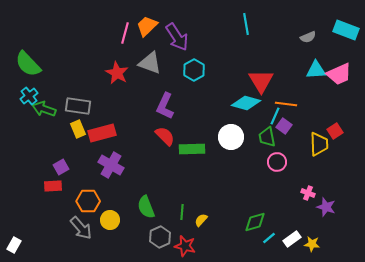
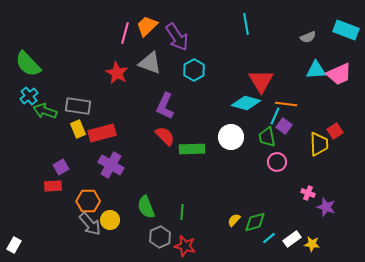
green arrow at (44, 109): moved 1 px right, 2 px down
yellow semicircle at (201, 220): moved 33 px right
gray arrow at (81, 228): moved 9 px right, 4 px up
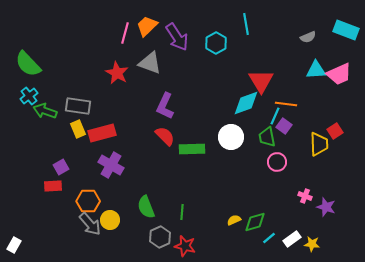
cyan hexagon at (194, 70): moved 22 px right, 27 px up
cyan diamond at (246, 103): rotated 36 degrees counterclockwise
pink cross at (308, 193): moved 3 px left, 3 px down
yellow semicircle at (234, 220): rotated 24 degrees clockwise
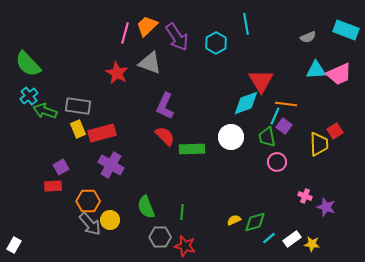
gray hexagon at (160, 237): rotated 25 degrees clockwise
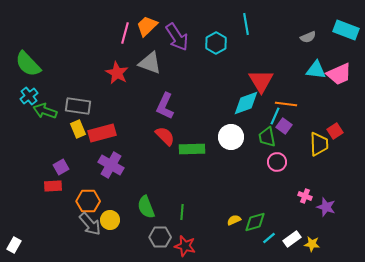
cyan triangle at (316, 70): rotated 10 degrees clockwise
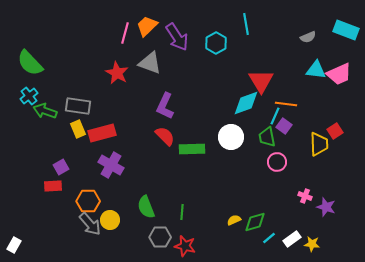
green semicircle at (28, 64): moved 2 px right, 1 px up
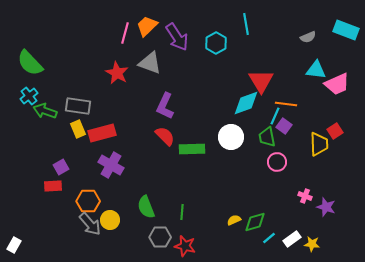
pink trapezoid at (339, 74): moved 2 px left, 10 px down
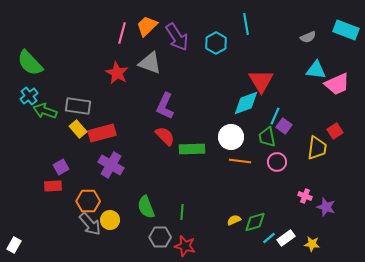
pink line at (125, 33): moved 3 px left
orange line at (286, 104): moved 46 px left, 57 px down
yellow rectangle at (78, 129): rotated 18 degrees counterclockwise
yellow trapezoid at (319, 144): moved 2 px left, 4 px down; rotated 10 degrees clockwise
white rectangle at (292, 239): moved 6 px left, 1 px up
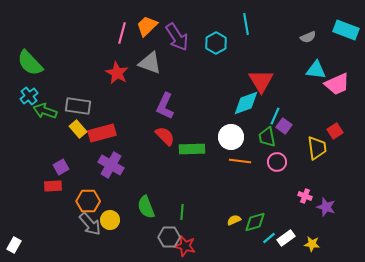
yellow trapezoid at (317, 148): rotated 15 degrees counterclockwise
gray hexagon at (160, 237): moved 9 px right
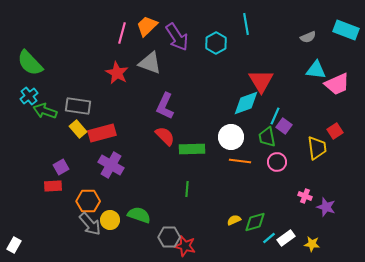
green semicircle at (146, 207): moved 7 px left, 8 px down; rotated 130 degrees clockwise
green line at (182, 212): moved 5 px right, 23 px up
